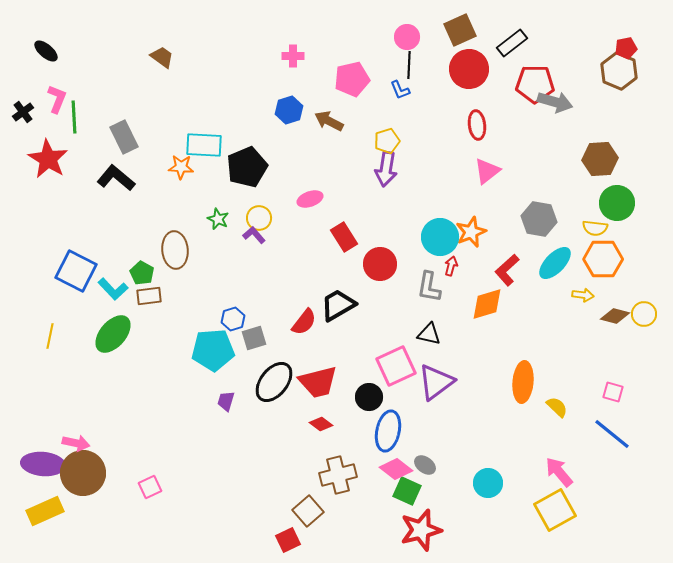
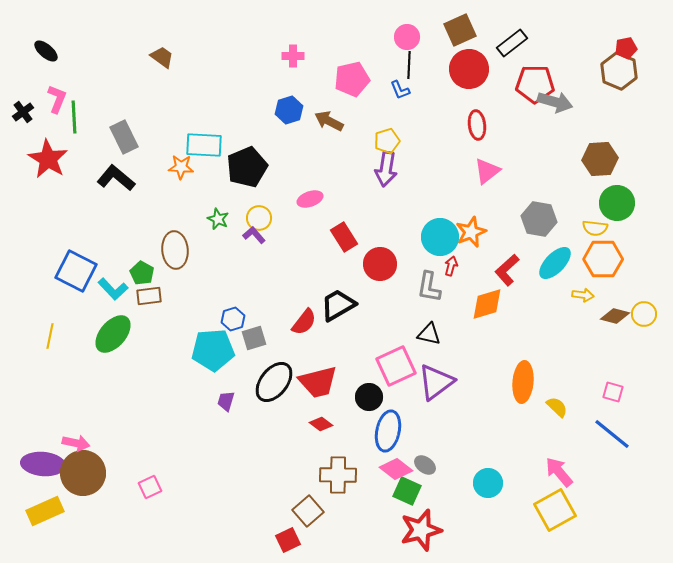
brown cross at (338, 475): rotated 15 degrees clockwise
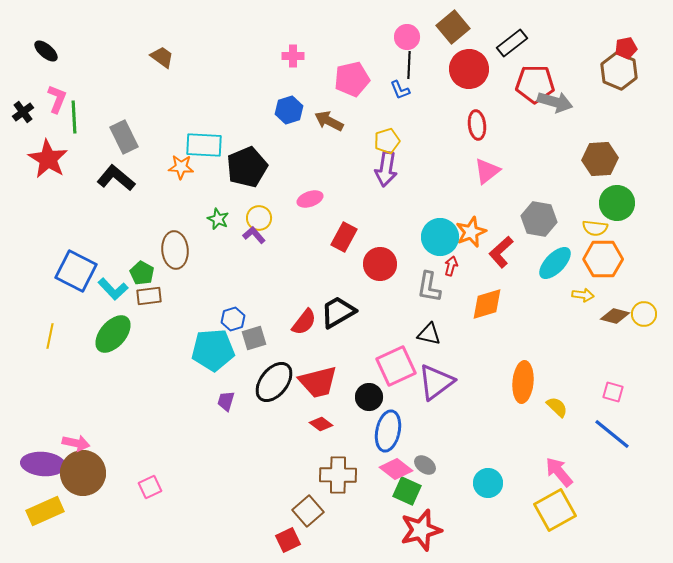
brown square at (460, 30): moved 7 px left, 3 px up; rotated 16 degrees counterclockwise
red rectangle at (344, 237): rotated 60 degrees clockwise
red L-shape at (507, 270): moved 6 px left, 18 px up
black trapezoid at (338, 305): moved 7 px down
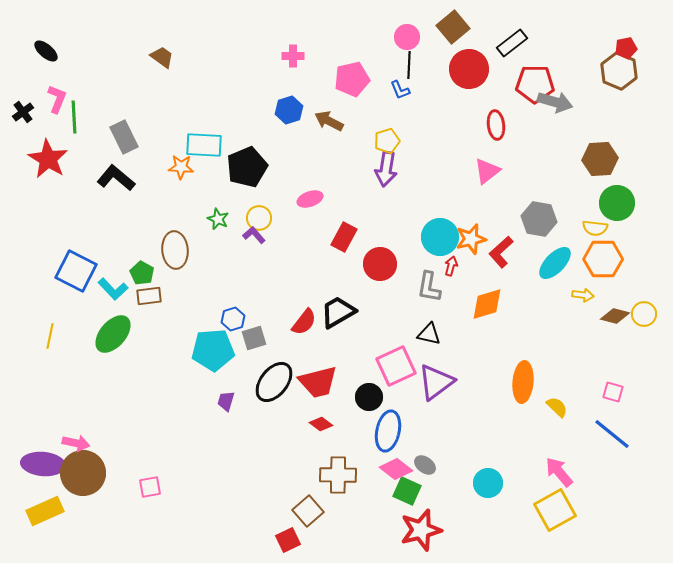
red ellipse at (477, 125): moved 19 px right
orange star at (471, 232): moved 7 px down; rotated 8 degrees clockwise
pink square at (150, 487): rotated 15 degrees clockwise
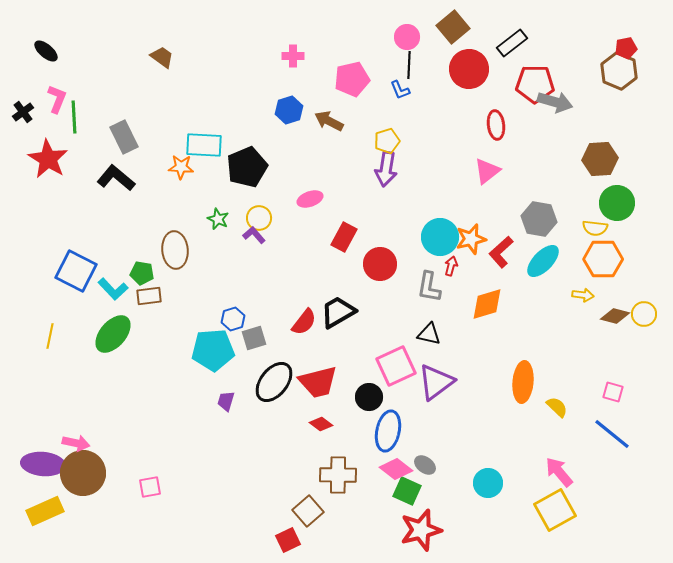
cyan ellipse at (555, 263): moved 12 px left, 2 px up
green pentagon at (142, 273): rotated 20 degrees counterclockwise
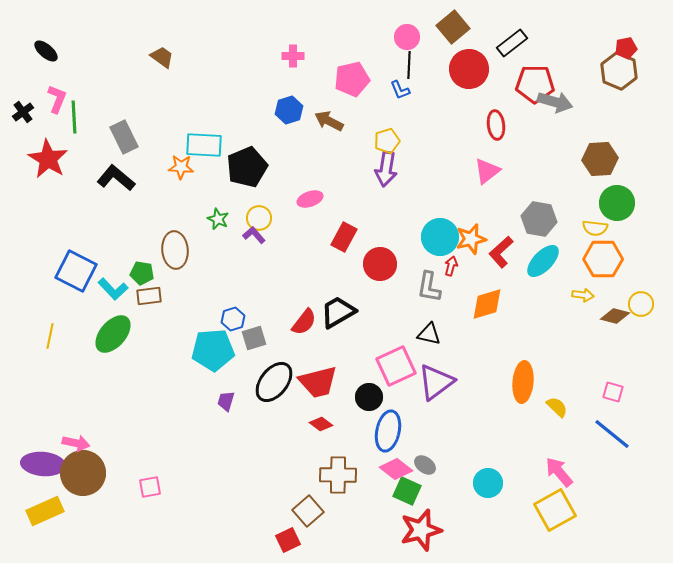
yellow circle at (644, 314): moved 3 px left, 10 px up
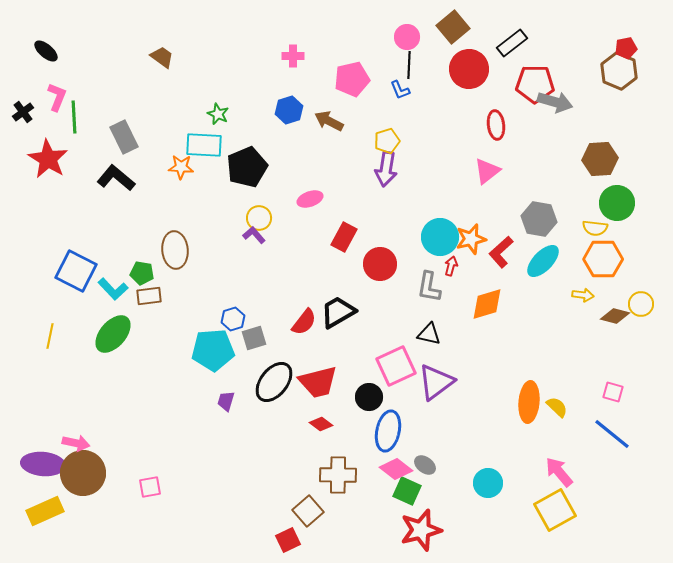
pink L-shape at (57, 99): moved 2 px up
green star at (218, 219): moved 105 px up
orange ellipse at (523, 382): moved 6 px right, 20 px down
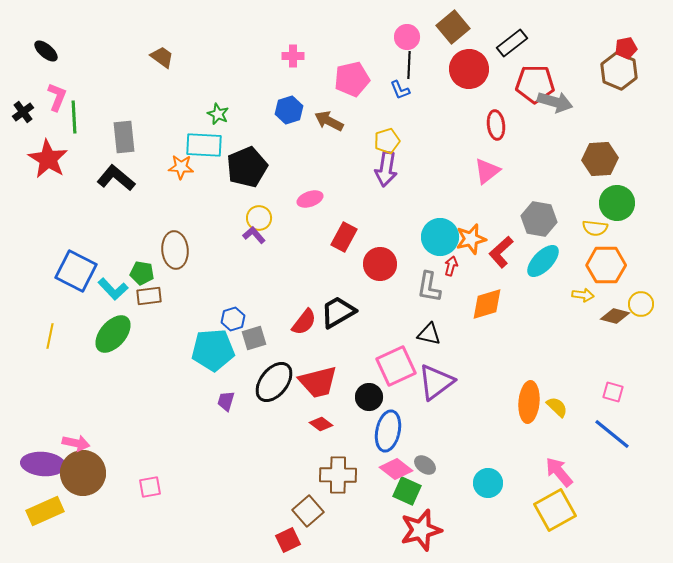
gray rectangle at (124, 137): rotated 20 degrees clockwise
orange hexagon at (603, 259): moved 3 px right, 6 px down
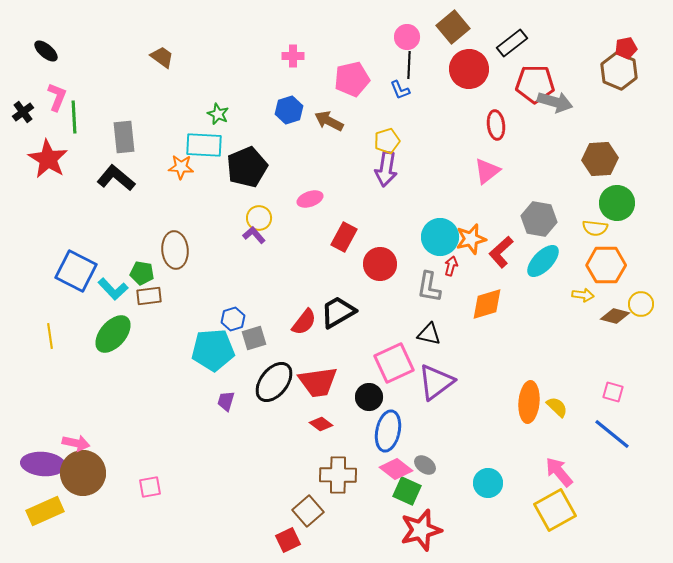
yellow line at (50, 336): rotated 20 degrees counterclockwise
pink square at (396, 366): moved 2 px left, 3 px up
red trapezoid at (318, 382): rotated 6 degrees clockwise
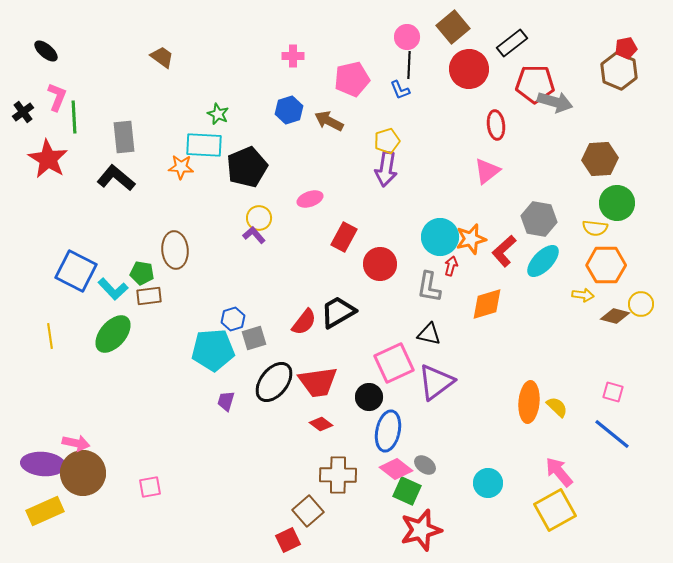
red L-shape at (501, 252): moved 3 px right, 1 px up
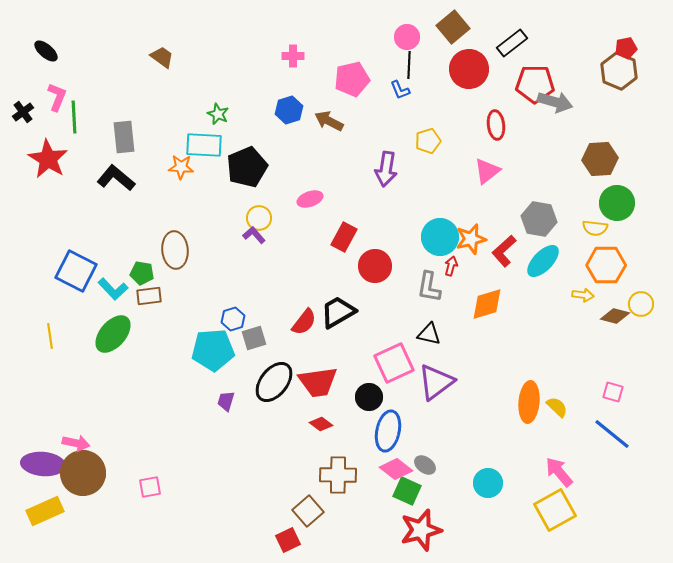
yellow pentagon at (387, 141): moved 41 px right
red circle at (380, 264): moved 5 px left, 2 px down
